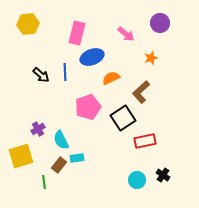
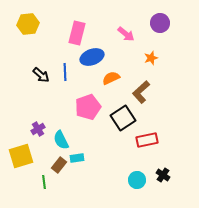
red rectangle: moved 2 px right, 1 px up
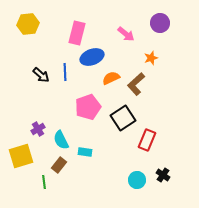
brown L-shape: moved 5 px left, 8 px up
red rectangle: rotated 55 degrees counterclockwise
cyan rectangle: moved 8 px right, 6 px up; rotated 16 degrees clockwise
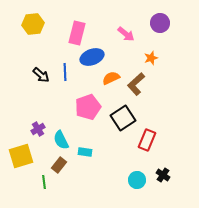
yellow hexagon: moved 5 px right
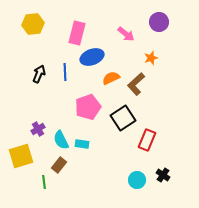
purple circle: moved 1 px left, 1 px up
black arrow: moved 2 px left, 1 px up; rotated 108 degrees counterclockwise
cyan rectangle: moved 3 px left, 8 px up
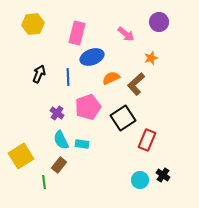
blue line: moved 3 px right, 5 px down
purple cross: moved 19 px right, 16 px up; rotated 24 degrees counterclockwise
yellow square: rotated 15 degrees counterclockwise
cyan circle: moved 3 px right
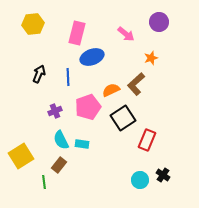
orange semicircle: moved 12 px down
purple cross: moved 2 px left, 2 px up; rotated 32 degrees clockwise
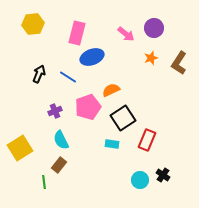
purple circle: moved 5 px left, 6 px down
blue line: rotated 54 degrees counterclockwise
brown L-shape: moved 43 px right, 21 px up; rotated 15 degrees counterclockwise
cyan rectangle: moved 30 px right
yellow square: moved 1 px left, 8 px up
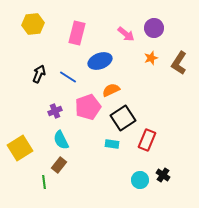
blue ellipse: moved 8 px right, 4 px down
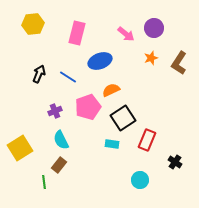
black cross: moved 12 px right, 13 px up
